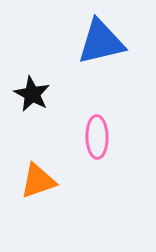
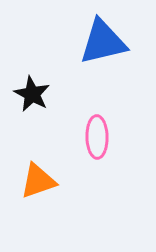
blue triangle: moved 2 px right
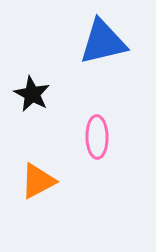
orange triangle: rotated 9 degrees counterclockwise
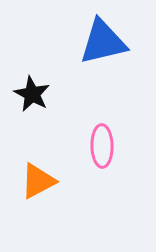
pink ellipse: moved 5 px right, 9 px down
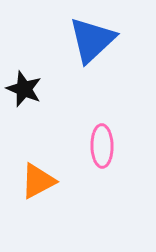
blue triangle: moved 11 px left, 2 px up; rotated 30 degrees counterclockwise
black star: moved 8 px left, 5 px up; rotated 6 degrees counterclockwise
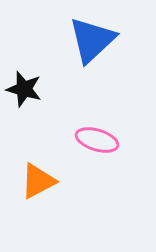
black star: rotated 6 degrees counterclockwise
pink ellipse: moved 5 px left, 6 px up; rotated 72 degrees counterclockwise
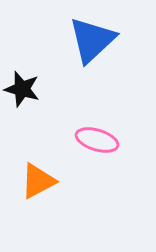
black star: moved 2 px left
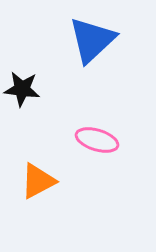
black star: rotated 9 degrees counterclockwise
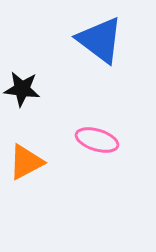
blue triangle: moved 8 px right; rotated 40 degrees counterclockwise
orange triangle: moved 12 px left, 19 px up
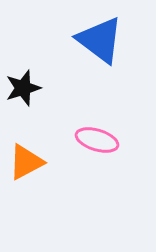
black star: moved 1 px right, 1 px up; rotated 24 degrees counterclockwise
